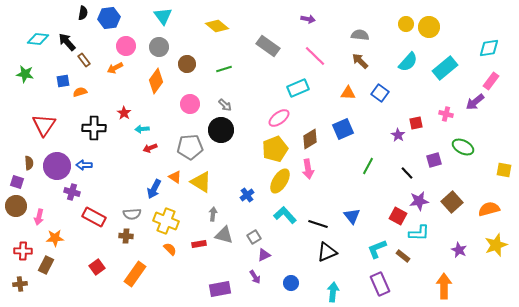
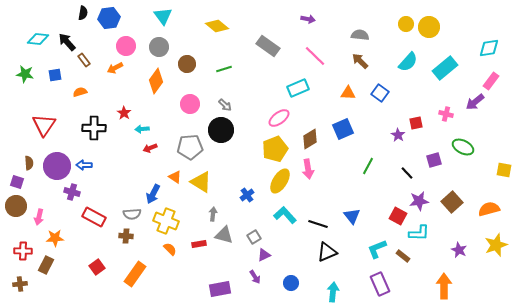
blue square at (63, 81): moved 8 px left, 6 px up
blue arrow at (154, 189): moved 1 px left, 5 px down
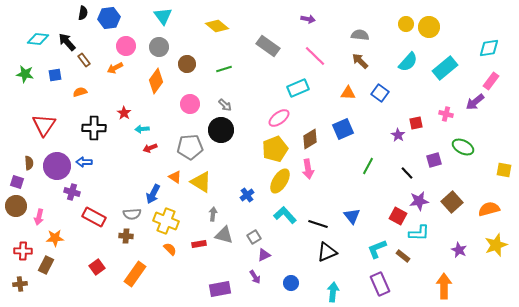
blue arrow at (84, 165): moved 3 px up
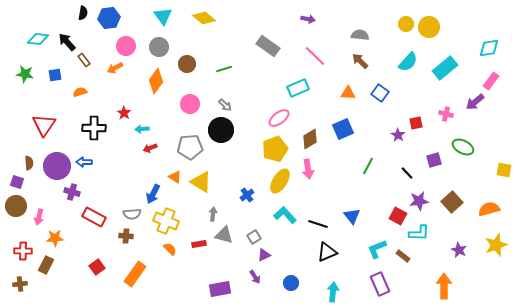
yellow diamond at (217, 26): moved 13 px left, 8 px up
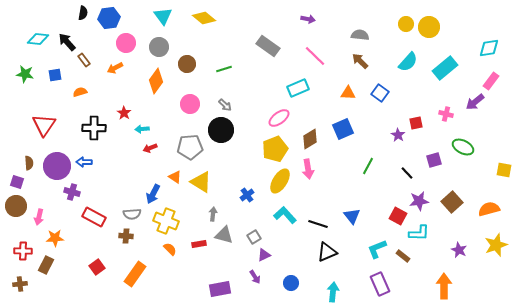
pink circle at (126, 46): moved 3 px up
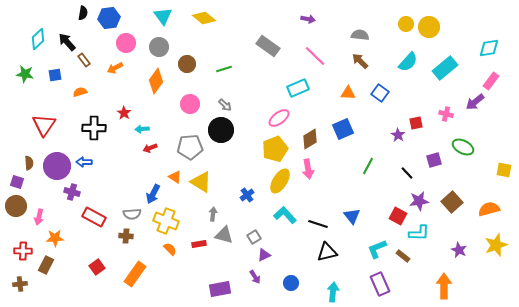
cyan diamond at (38, 39): rotated 50 degrees counterclockwise
black triangle at (327, 252): rotated 10 degrees clockwise
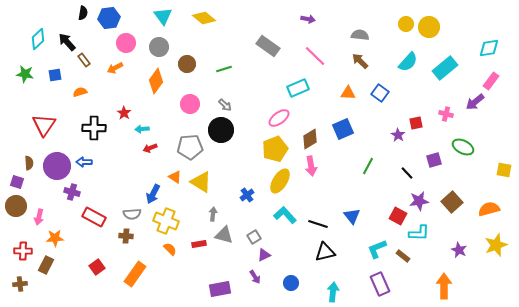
pink arrow at (308, 169): moved 3 px right, 3 px up
black triangle at (327, 252): moved 2 px left
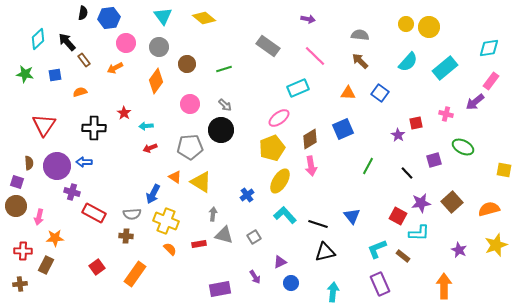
cyan arrow at (142, 129): moved 4 px right, 3 px up
yellow pentagon at (275, 149): moved 3 px left, 1 px up
purple star at (419, 201): moved 2 px right, 2 px down
red rectangle at (94, 217): moved 4 px up
purple triangle at (264, 255): moved 16 px right, 7 px down
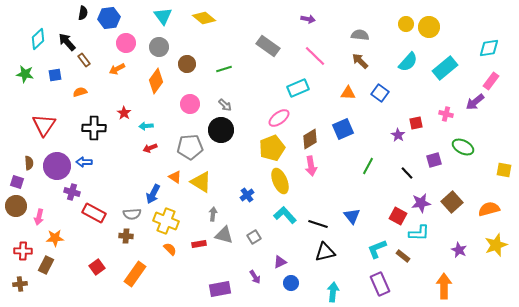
orange arrow at (115, 68): moved 2 px right, 1 px down
yellow ellipse at (280, 181): rotated 55 degrees counterclockwise
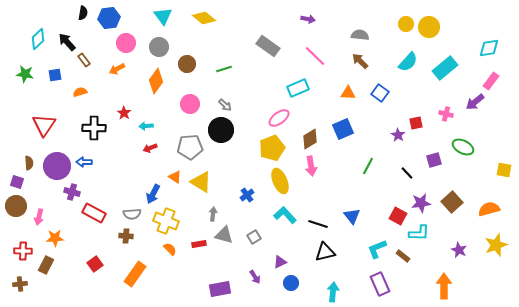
red square at (97, 267): moved 2 px left, 3 px up
